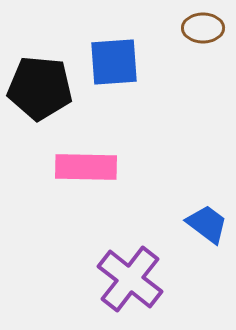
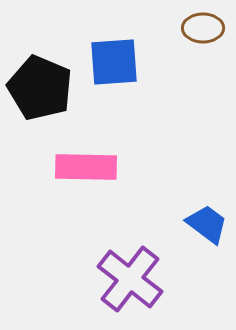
black pentagon: rotated 18 degrees clockwise
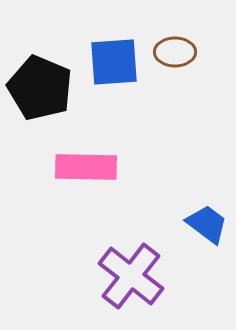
brown ellipse: moved 28 px left, 24 px down
purple cross: moved 1 px right, 3 px up
